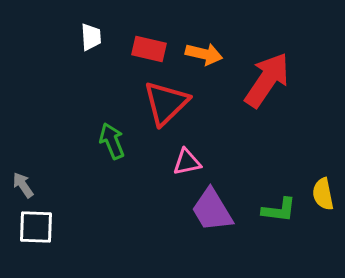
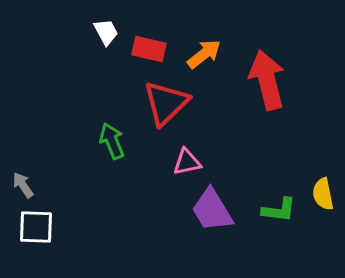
white trapezoid: moved 15 px right, 5 px up; rotated 24 degrees counterclockwise
orange arrow: rotated 51 degrees counterclockwise
red arrow: rotated 48 degrees counterclockwise
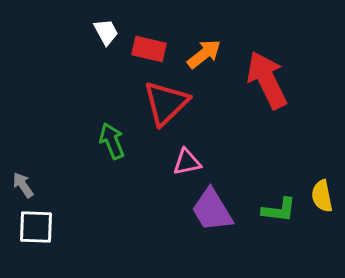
red arrow: rotated 12 degrees counterclockwise
yellow semicircle: moved 1 px left, 2 px down
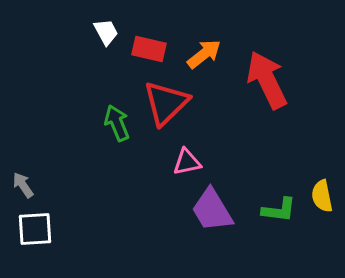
green arrow: moved 5 px right, 18 px up
white square: moved 1 px left, 2 px down; rotated 6 degrees counterclockwise
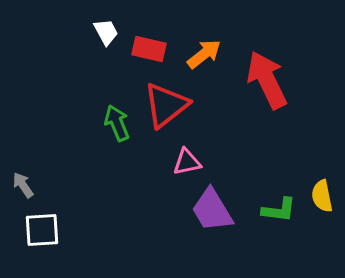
red triangle: moved 2 px down; rotated 6 degrees clockwise
white square: moved 7 px right, 1 px down
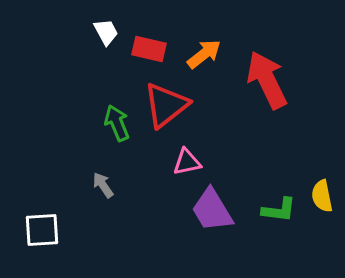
gray arrow: moved 80 px right
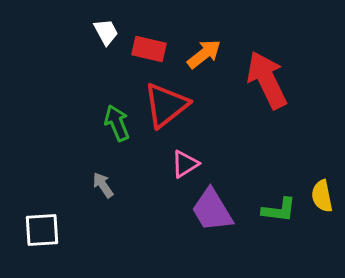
pink triangle: moved 2 px left, 2 px down; rotated 20 degrees counterclockwise
